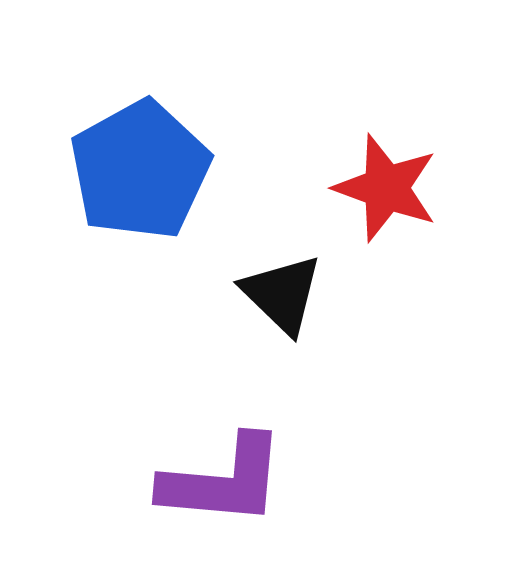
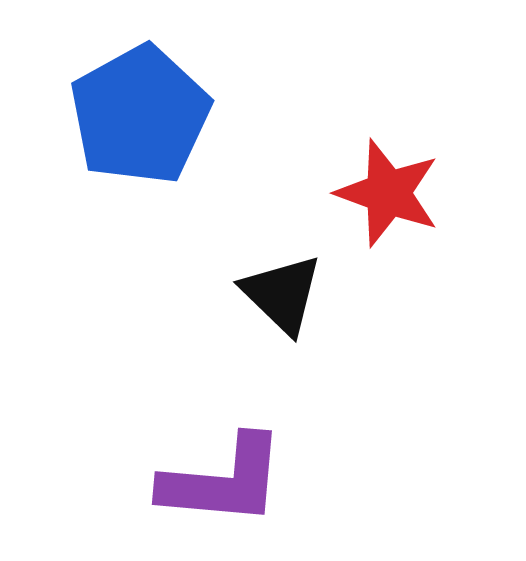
blue pentagon: moved 55 px up
red star: moved 2 px right, 5 px down
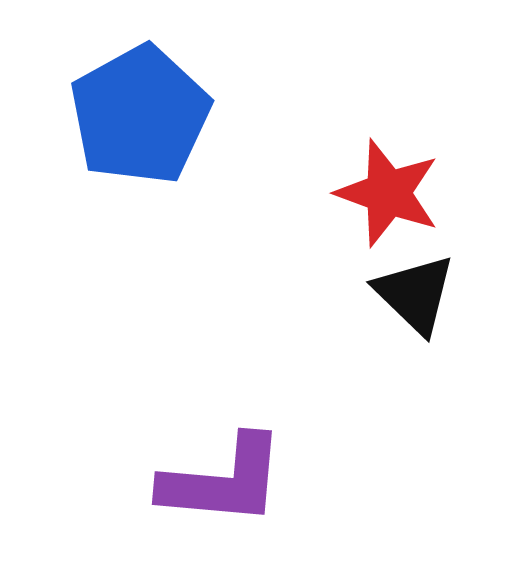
black triangle: moved 133 px right
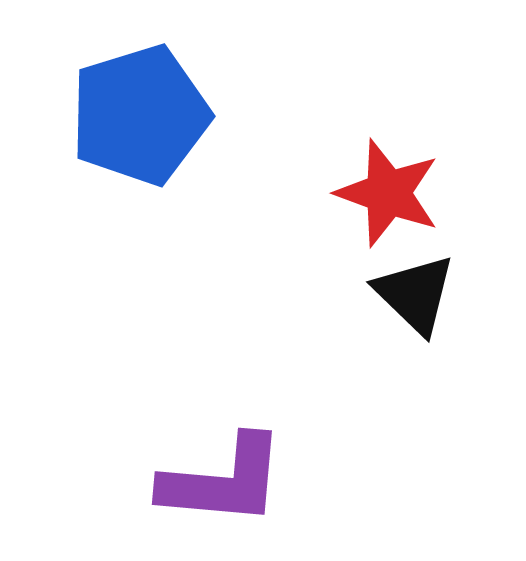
blue pentagon: rotated 12 degrees clockwise
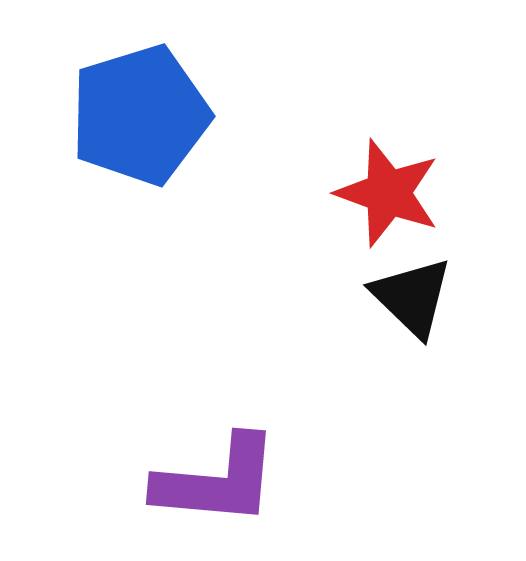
black triangle: moved 3 px left, 3 px down
purple L-shape: moved 6 px left
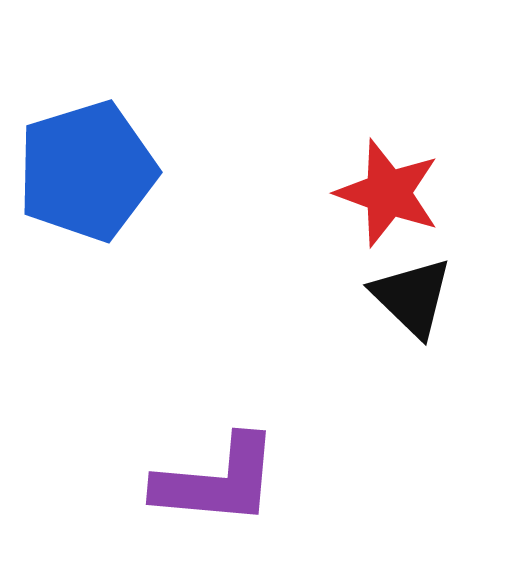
blue pentagon: moved 53 px left, 56 px down
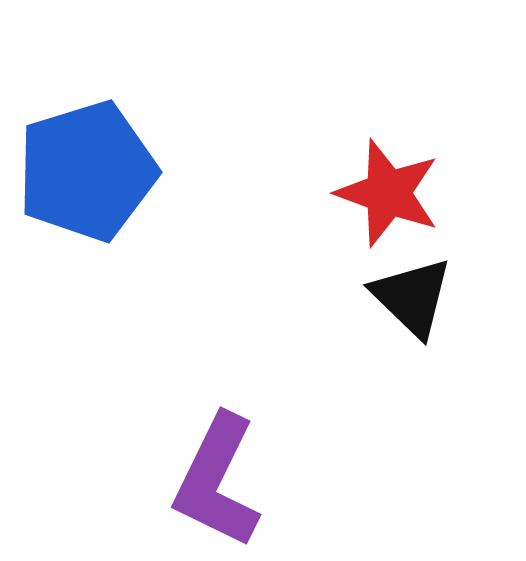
purple L-shape: rotated 111 degrees clockwise
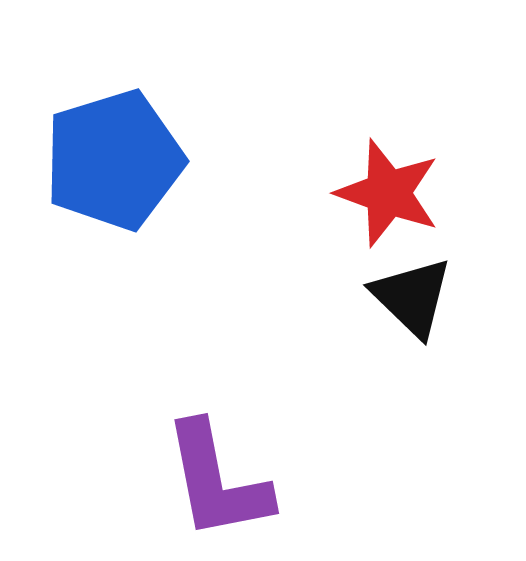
blue pentagon: moved 27 px right, 11 px up
purple L-shape: rotated 37 degrees counterclockwise
